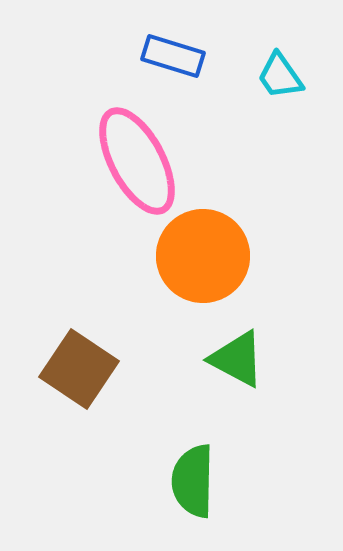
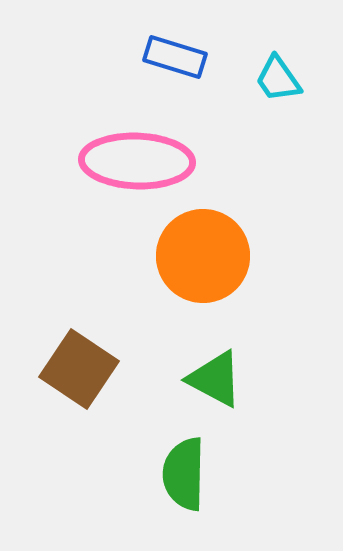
blue rectangle: moved 2 px right, 1 px down
cyan trapezoid: moved 2 px left, 3 px down
pink ellipse: rotated 60 degrees counterclockwise
green triangle: moved 22 px left, 20 px down
green semicircle: moved 9 px left, 7 px up
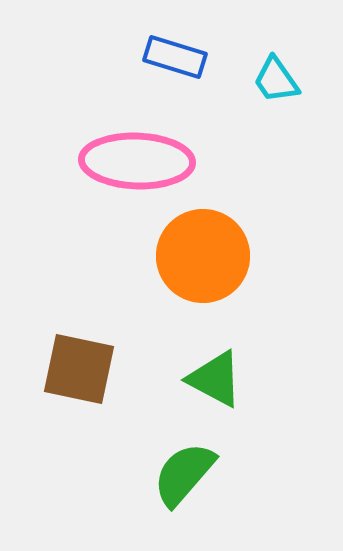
cyan trapezoid: moved 2 px left, 1 px down
brown square: rotated 22 degrees counterclockwise
green semicircle: rotated 40 degrees clockwise
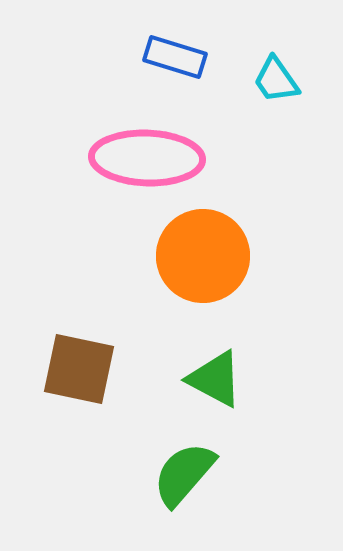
pink ellipse: moved 10 px right, 3 px up
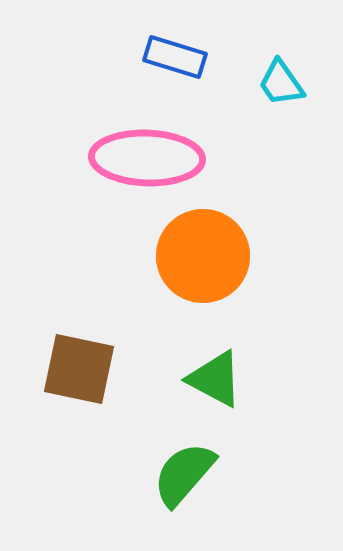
cyan trapezoid: moved 5 px right, 3 px down
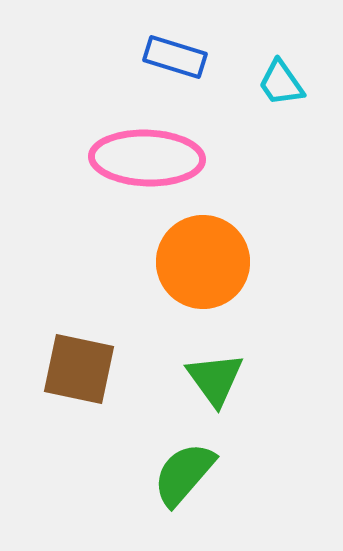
orange circle: moved 6 px down
green triangle: rotated 26 degrees clockwise
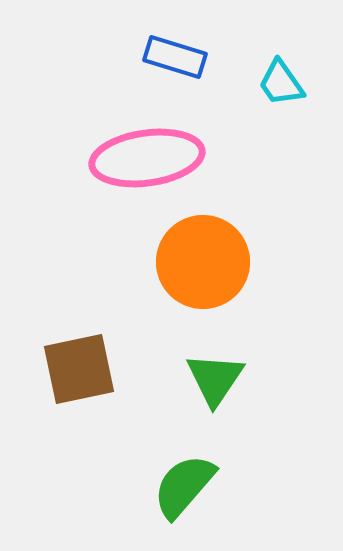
pink ellipse: rotated 10 degrees counterclockwise
brown square: rotated 24 degrees counterclockwise
green triangle: rotated 10 degrees clockwise
green semicircle: moved 12 px down
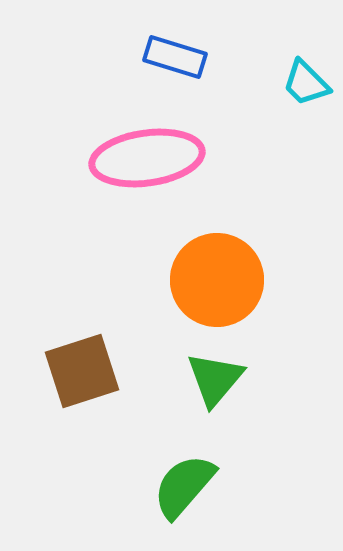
cyan trapezoid: moved 25 px right; rotated 10 degrees counterclockwise
orange circle: moved 14 px right, 18 px down
brown square: moved 3 px right, 2 px down; rotated 6 degrees counterclockwise
green triangle: rotated 6 degrees clockwise
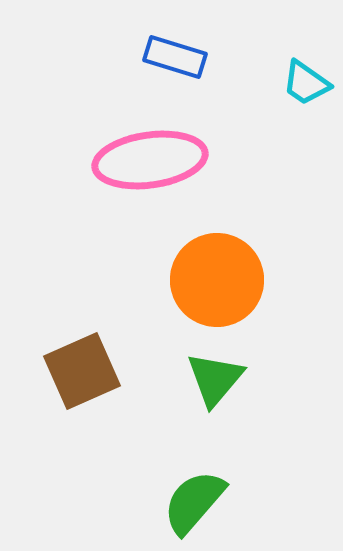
cyan trapezoid: rotated 10 degrees counterclockwise
pink ellipse: moved 3 px right, 2 px down
brown square: rotated 6 degrees counterclockwise
green semicircle: moved 10 px right, 16 px down
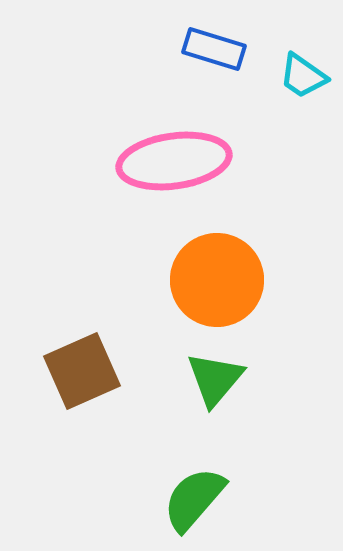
blue rectangle: moved 39 px right, 8 px up
cyan trapezoid: moved 3 px left, 7 px up
pink ellipse: moved 24 px right, 1 px down
green semicircle: moved 3 px up
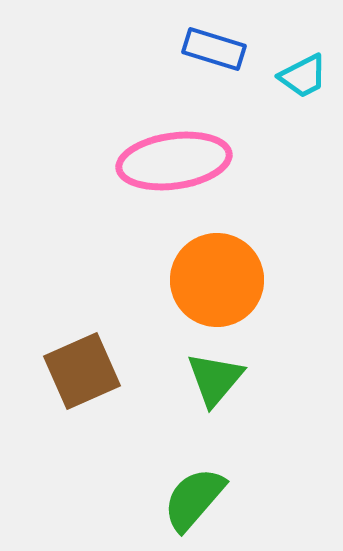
cyan trapezoid: rotated 62 degrees counterclockwise
